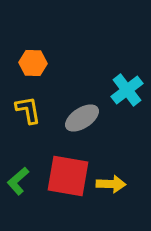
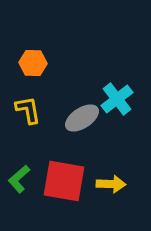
cyan cross: moved 10 px left, 9 px down
red square: moved 4 px left, 5 px down
green L-shape: moved 1 px right, 2 px up
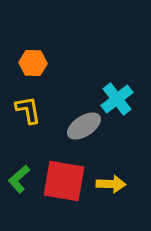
gray ellipse: moved 2 px right, 8 px down
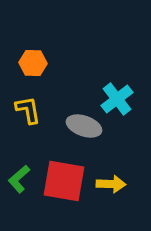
gray ellipse: rotated 52 degrees clockwise
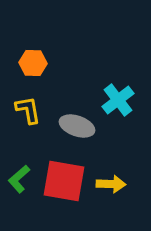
cyan cross: moved 1 px right, 1 px down
gray ellipse: moved 7 px left
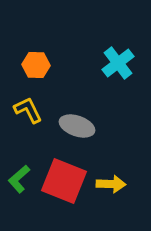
orange hexagon: moved 3 px right, 2 px down
cyan cross: moved 37 px up
yellow L-shape: rotated 16 degrees counterclockwise
red square: rotated 12 degrees clockwise
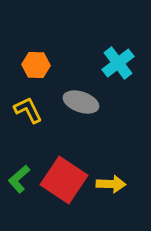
gray ellipse: moved 4 px right, 24 px up
red square: moved 1 px up; rotated 12 degrees clockwise
